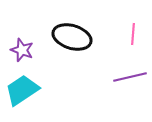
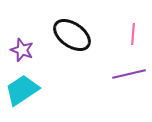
black ellipse: moved 2 px up; rotated 18 degrees clockwise
purple line: moved 1 px left, 3 px up
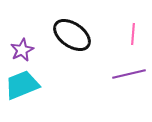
purple star: rotated 25 degrees clockwise
cyan trapezoid: moved 5 px up; rotated 12 degrees clockwise
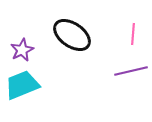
purple line: moved 2 px right, 3 px up
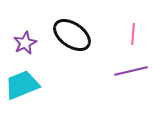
purple star: moved 3 px right, 7 px up
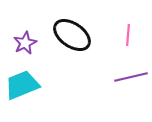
pink line: moved 5 px left, 1 px down
purple line: moved 6 px down
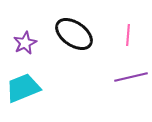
black ellipse: moved 2 px right, 1 px up
cyan trapezoid: moved 1 px right, 3 px down
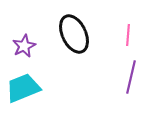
black ellipse: rotated 30 degrees clockwise
purple star: moved 1 px left, 3 px down
purple line: rotated 64 degrees counterclockwise
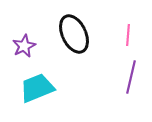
cyan trapezoid: moved 14 px right
